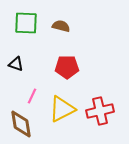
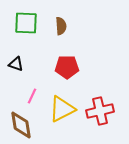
brown semicircle: rotated 72 degrees clockwise
brown diamond: moved 1 px down
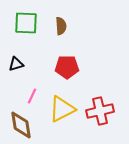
black triangle: rotated 35 degrees counterclockwise
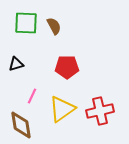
brown semicircle: moved 7 px left; rotated 24 degrees counterclockwise
yellow triangle: rotated 8 degrees counterclockwise
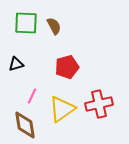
red pentagon: rotated 15 degrees counterclockwise
red cross: moved 1 px left, 7 px up
brown diamond: moved 4 px right
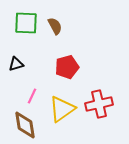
brown semicircle: moved 1 px right
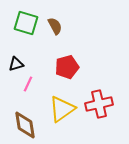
green square: rotated 15 degrees clockwise
pink line: moved 4 px left, 12 px up
